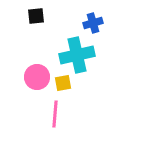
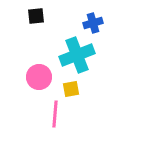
cyan cross: rotated 8 degrees counterclockwise
pink circle: moved 2 px right
yellow square: moved 8 px right, 6 px down
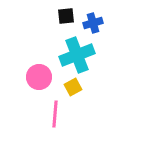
black square: moved 30 px right
yellow square: moved 2 px right, 2 px up; rotated 18 degrees counterclockwise
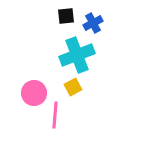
blue cross: rotated 12 degrees counterclockwise
pink circle: moved 5 px left, 16 px down
pink line: moved 1 px down
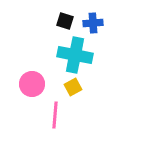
black square: moved 1 px left, 5 px down; rotated 24 degrees clockwise
blue cross: rotated 24 degrees clockwise
cyan cross: moved 2 px left; rotated 32 degrees clockwise
pink circle: moved 2 px left, 9 px up
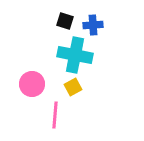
blue cross: moved 2 px down
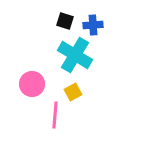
cyan cross: rotated 20 degrees clockwise
yellow square: moved 5 px down
